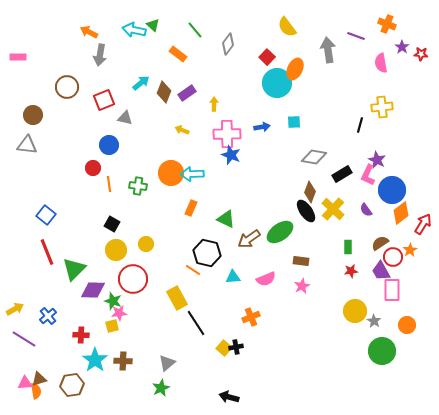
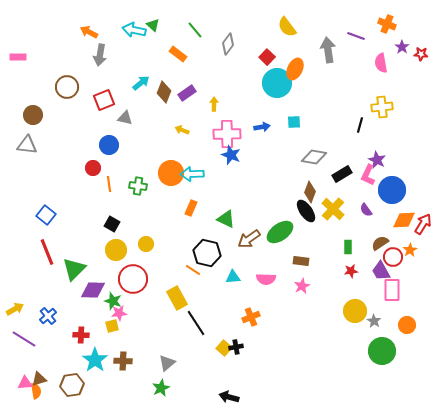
orange diamond at (401, 213): moved 3 px right, 7 px down; rotated 35 degrees clockwise
pink semicircle at (266, 279): rotated 24 degrees clockwise
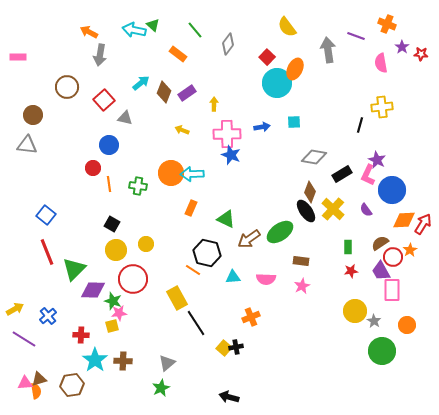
red square at (104, 100): rotated 20 degrees counterclockwise
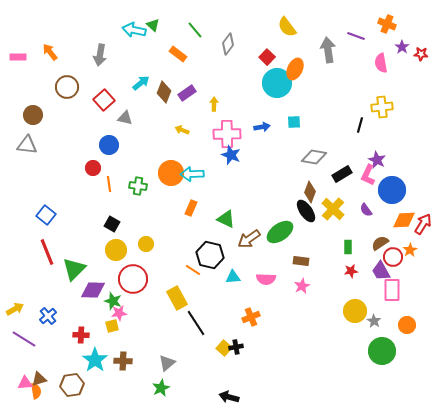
orange arrow at (89, 32): moved 39 px left, 20 px down; rotated 24 degrees clockwise
black hexagon at (207, 253): moved 3 px right, 2 px down
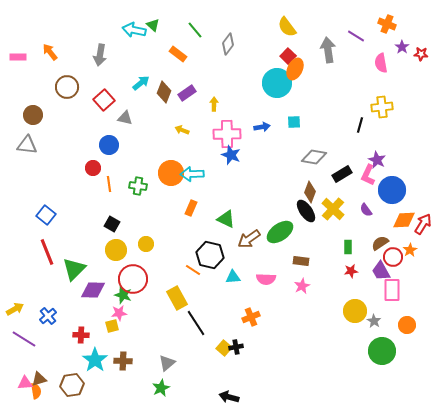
purple line at (356, 36): rotated 12 degrees clockwise
red square at (267, 57): moved 21 px right, 1 px up
green star at (113, 301): moved 10 px right, 6 px up
